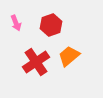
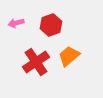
pink arrow: rotated 98 degrees clockwise
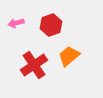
red cross: moved 2 px left, 3 px down
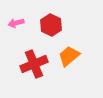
red hexagon: rotated 15 degrees counterclockwise
red cross: moved 1 px up; rotated 12 degrees clockwise
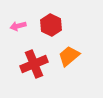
pink arrow: moved 2 px right, 3 px down
